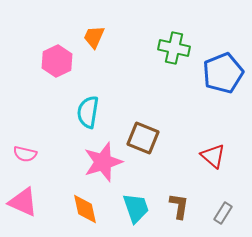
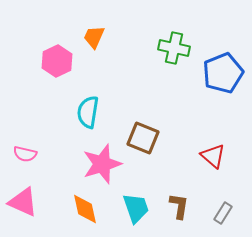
pink star: moved 1 px left, 2 px down
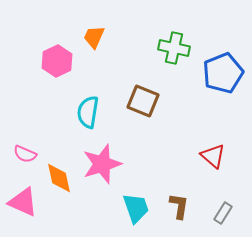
brown square: moved 37 px up
pink semicircle: rotated 10 degrees clockwise
orange diamond: moved 26 px left, 31 px up
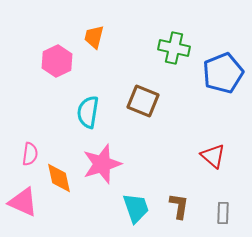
orange trapezoid: rotated 10 degrees counterclockwise
pink semicircle: moved 5 px right; rotated 105 degrees counterclockwise
gray rectangle: rotated 30 degrees counterclockwise
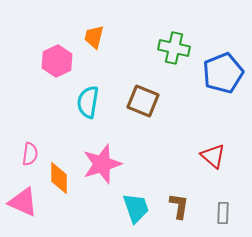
cyan semicircle: moved 10 px up
orange diamond: rotated 12 degrees clockwise
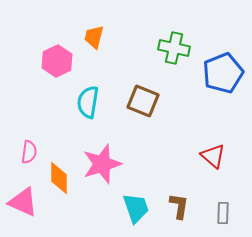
pink semicircle: moved 1 px left, 2 px up
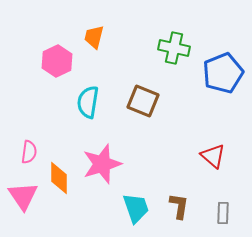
pink triangle: moved 6 px up; rotated 32 degrees clockwise
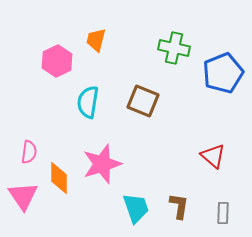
orange trapezoid: moved 2 px right, 3 px down
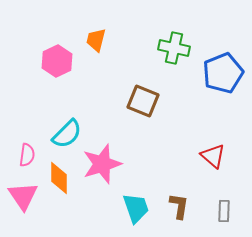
cyan semicircle: moved 21 px left, 32 px down; rotated 144 degrees counterclockwise
pink semicircle: moved 2 px left, 3 px down
gray rectangle: moved 1 px right, 2 px up
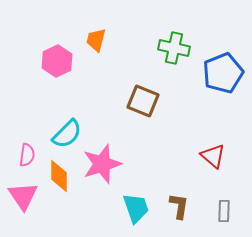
orange diamond: moved 2 px up
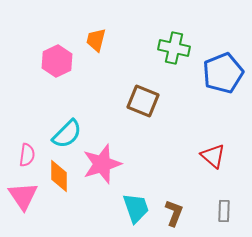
brown L-shape: moved 5 px left, 7 px down; rotated 12 degrees clockwise
